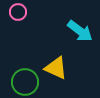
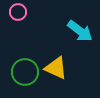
green circle: moved 10 px up
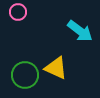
green circle: moved 3 px down
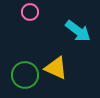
pink circle: moved 12 px right
cyan arrow: moved 2 px left
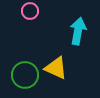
pink circle: moved 1 px up
cyan arrow: rotated 116 degrees counterclockwise
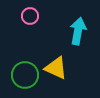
pink circle: moved 5 px down
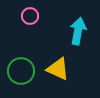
yellow triangle: moved 2 px right, 1 px down
green circle: moved 4 px left, 4 px up
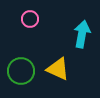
pink circle: moved 3 px down
cyan arrow: moved 4 px right, 3 px down
